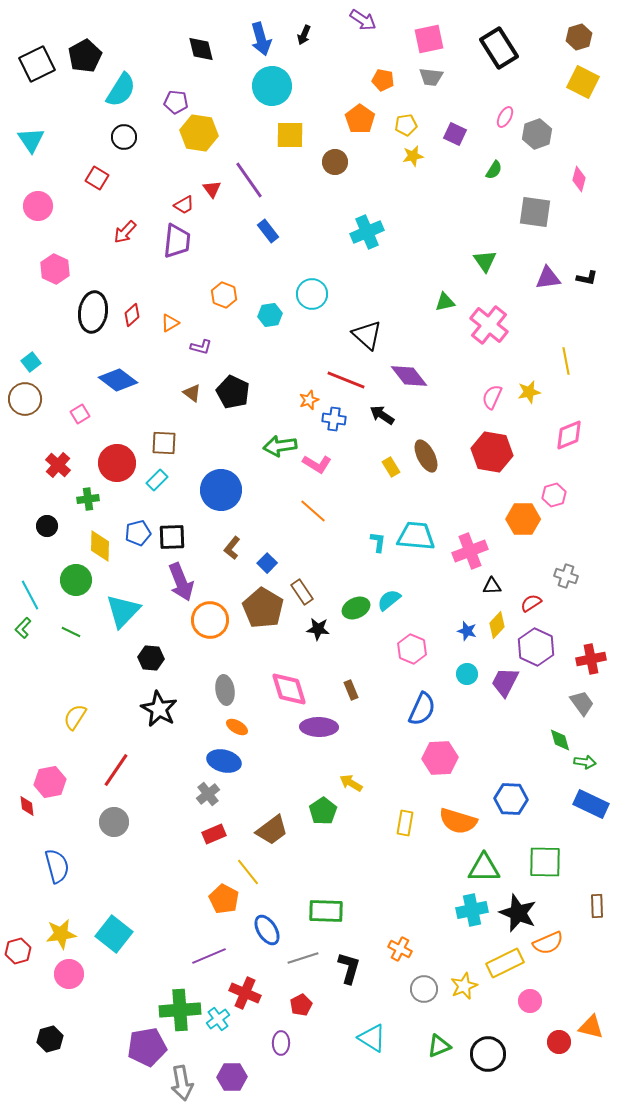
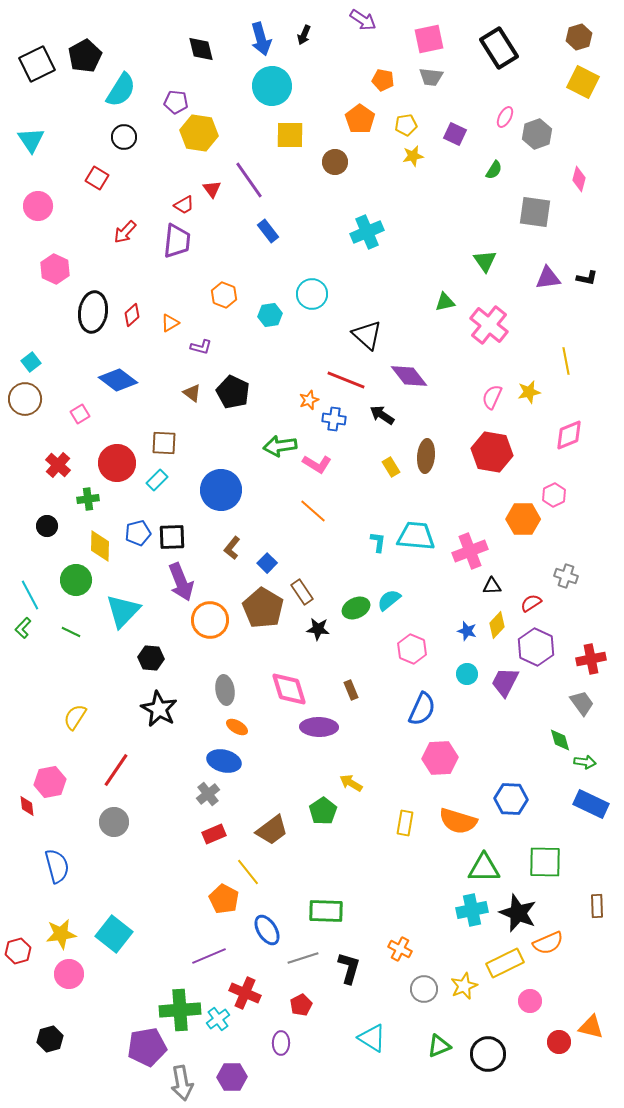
brown ellipse at (426, 456): rotated 32 degrees clockwise
pink hexagon at (554, 495): rotated 10 degrees counterclockwise
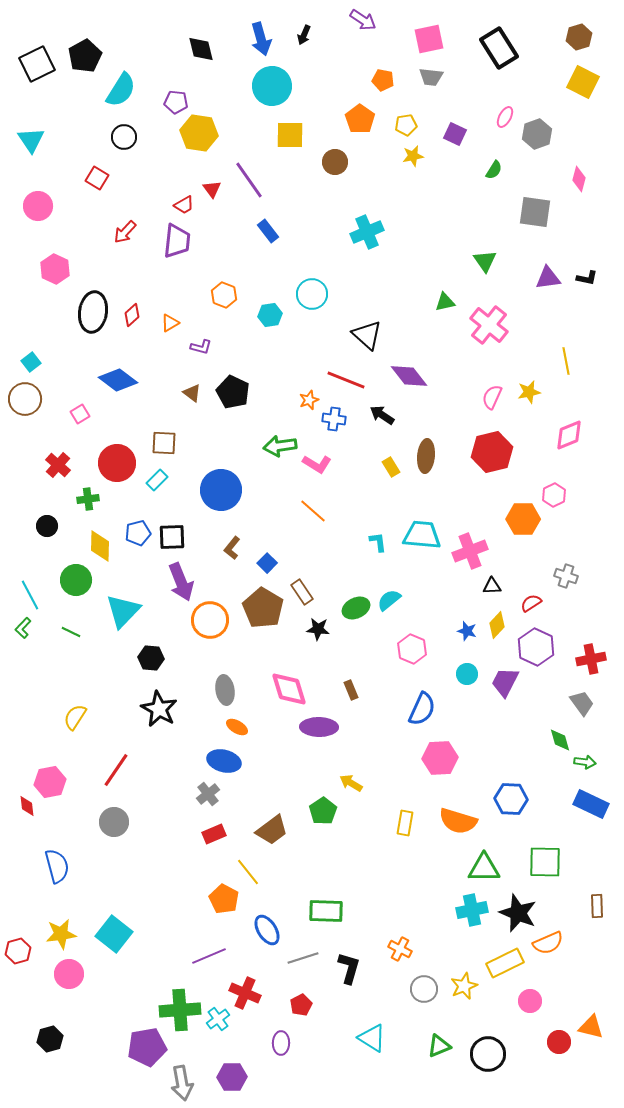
red hexagon at (492, 452): rotated 24 degrees counterclockwise
cyan trapezoid at (416, 536): moved 6 px right, 1 px up
cyan L-shape at (378, 542): rotated 15 degrees counterclockwise
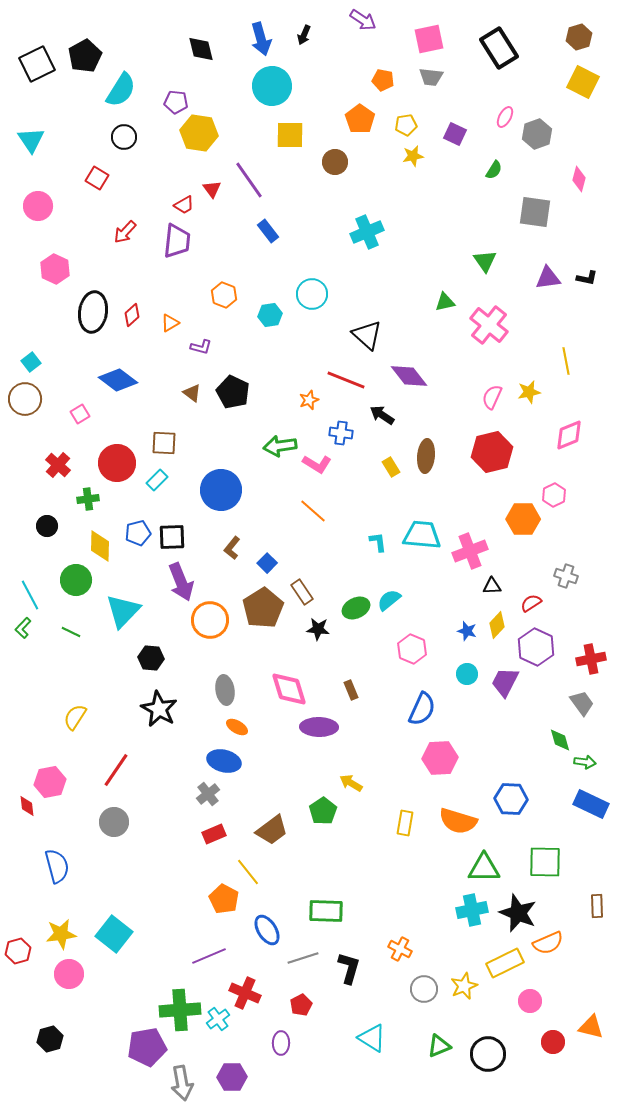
blue cross at (334, 419): moved 7 px right, 14 px down
brown pentagon at (263, 608): rotated 9 degrees clockwise
red circle at (559, 1042): moved 6 px left
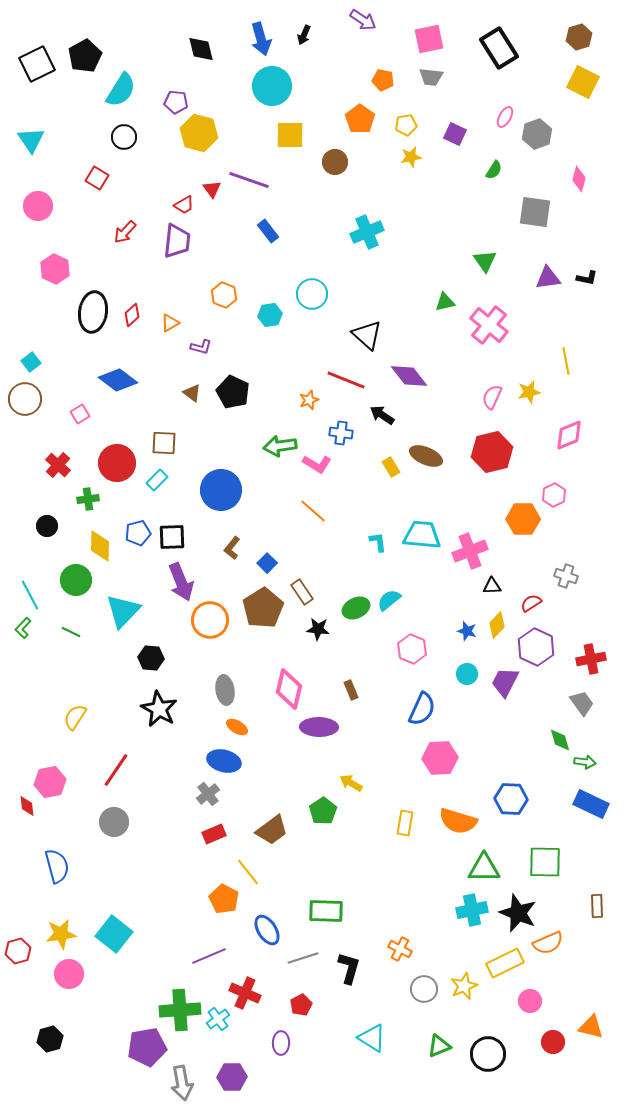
yellow hexagon at (199, 133): rotated 6 degrees clockwise
yellow star at (413, 156): moved 2 px left, 1 px down
purple line at (249, 180): rotated 36 degrees counterclockwise
brown ellipse at (426, 456): rotated 72 degrees counterclockwise
pink diamond at (289, 689): rotated 30 degrees clockwise
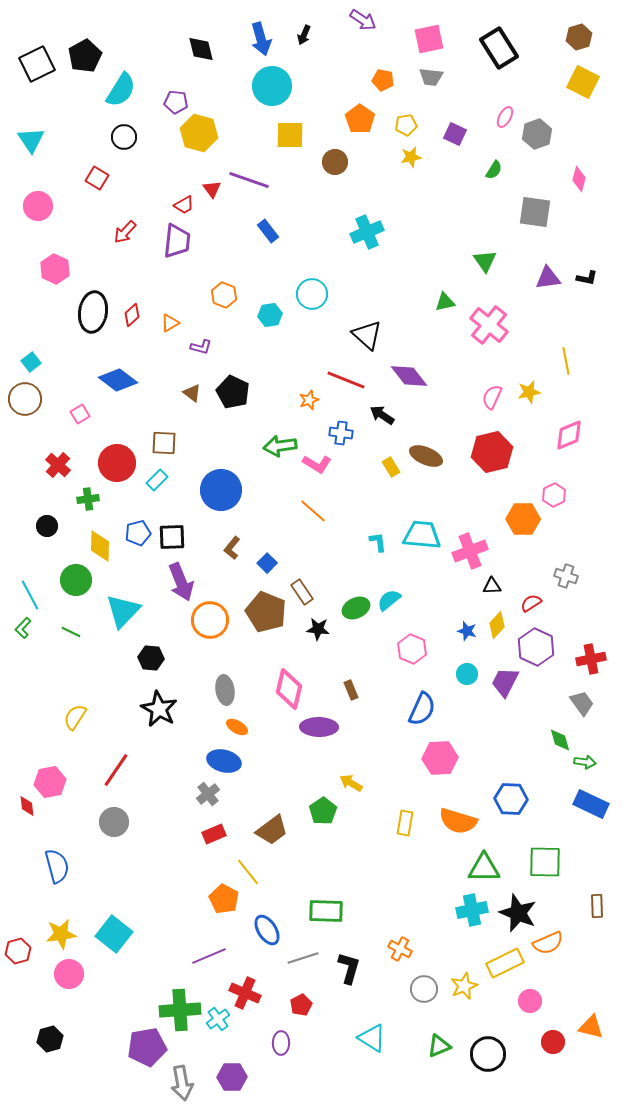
brown pentagon at (263, 608): moved 3 px right, 4 px down; rotated 18 degrees counterclockwise
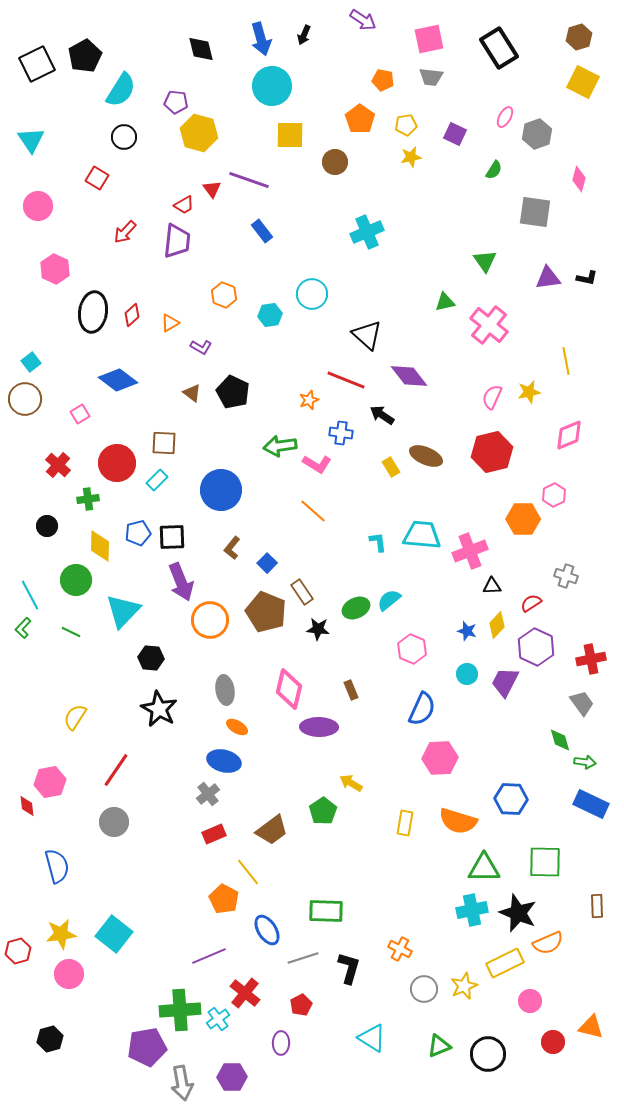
blue rectangle at (268, 231): moved 6 px left
purple L-shape at (201, 347): rotated 15 degrees clockwise
red cross at (245, 993): rotated 16 degrees clockwise
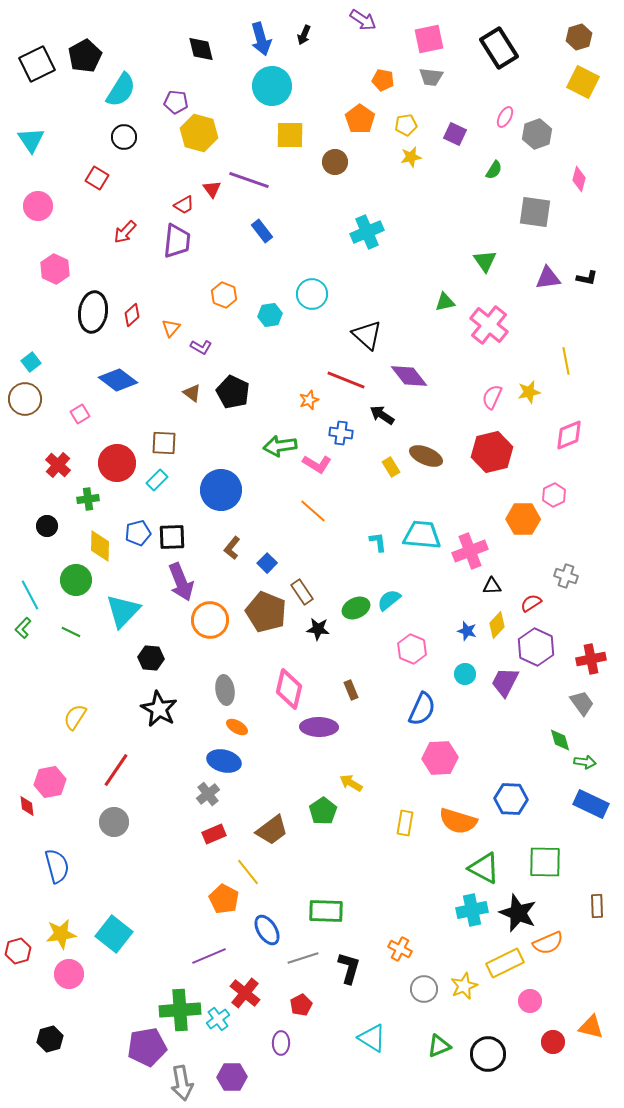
orange triangle at (170, 323): moved 1 px right, 5 px down; rotated 18 degrees counterclockwise
cyan circle at (467, 674): moved 2 px left
green triangle at (484, 868): rotated 28 degrees clockwise
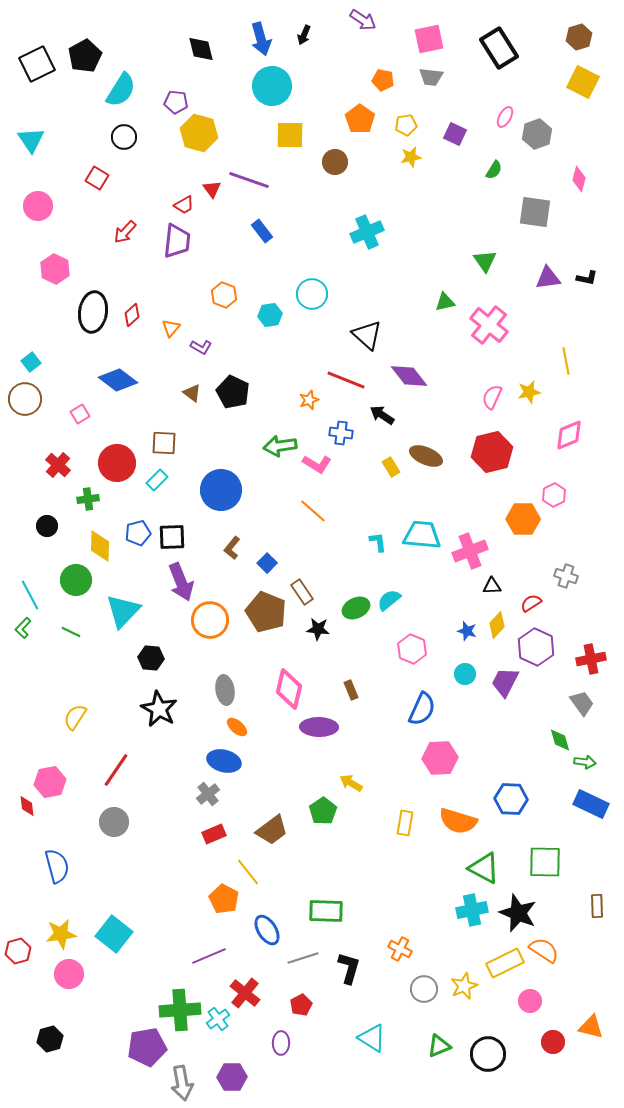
orange ellipse at (237, 727): rotated 10 degrees clockwise
orange semicircle at (548, 943): moved 4 px left, 7 px down; rotated 124 degrees counterclockwise
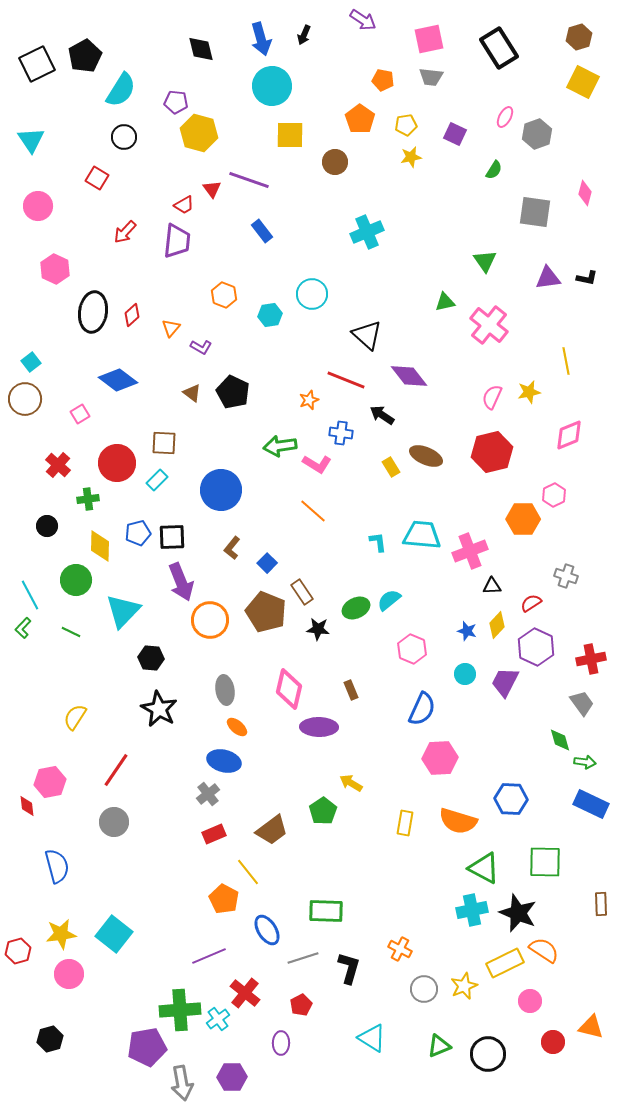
pink diamond at (579, 179): moved 6 px right, 14 px down
brown rectangle at (597, 906): moved 4 px right, 2 px up
